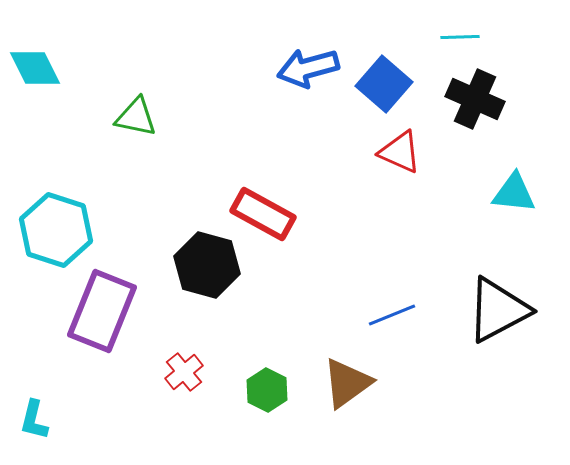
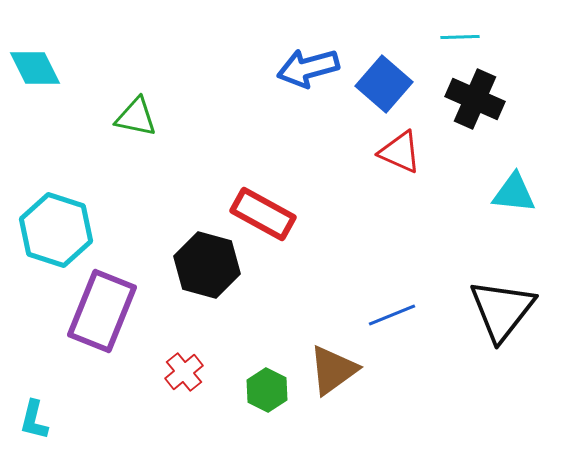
black triangle: moved 4 px right; rotated 24 degrees counterclockwise
brown triangle: moved 14 px left, 13 px up
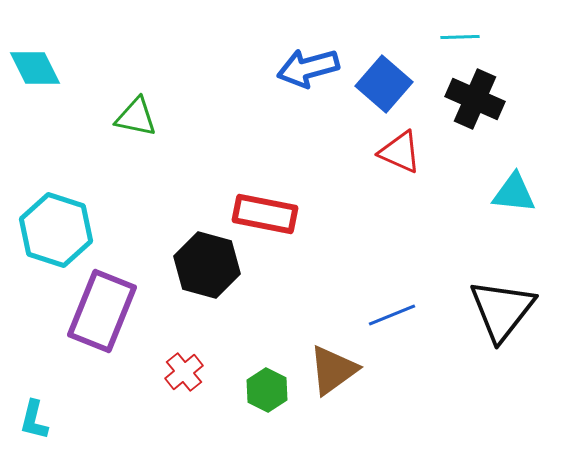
red rectangle: moved 2 px right; rotated 18 degrees counterclockwise
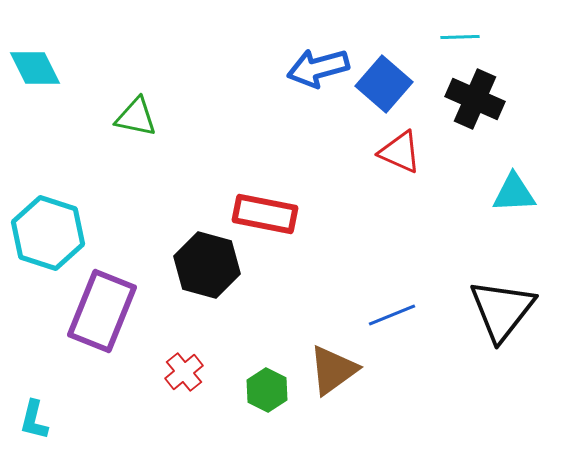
blue arrow: moved 10 px right
cyan triangle: rotated 9 degrees counterclockwise
cyan hexagon: moved 8 px left, 3 px down
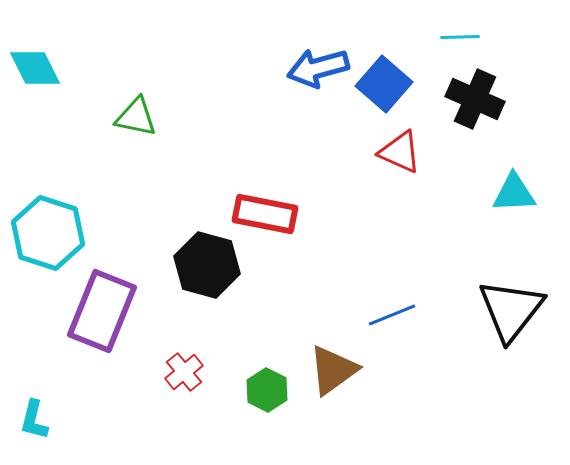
black triangle: moved 9 px right
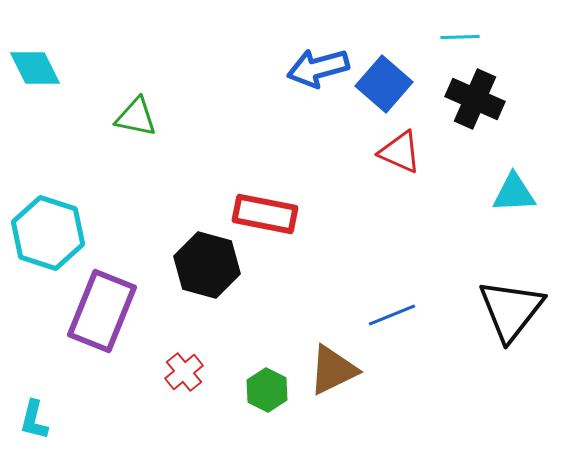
brown triangle: rotated 10 degrees clockwise
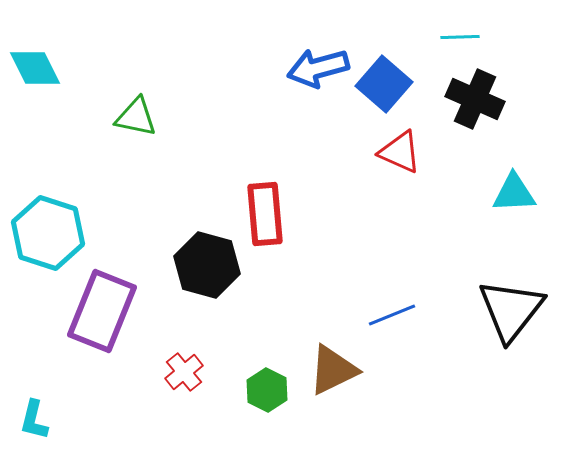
red rectangle: rotated 74 degrees clockwise
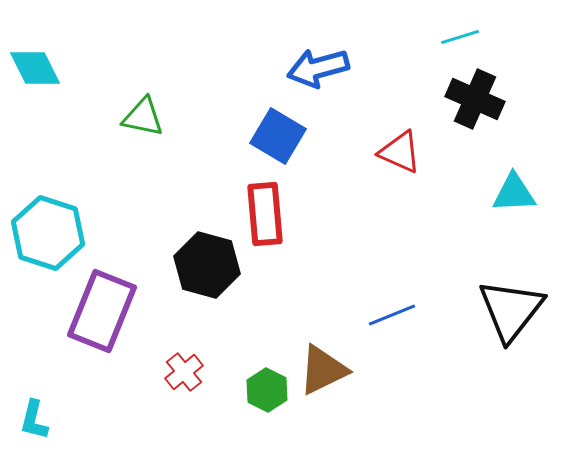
cyan line: rotated 15 degrees counterclockwise
blue square: moved 106 px left, 52 px down; rotated 10 degrees counterclockwise
green triangle: moved 7 px right
brown triangle: moved 10 px left
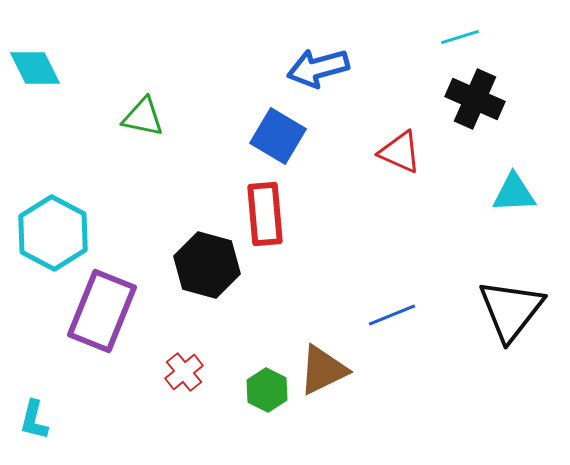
cyan hexagon: moved 5 px right; rotated 10 degrees clockwise
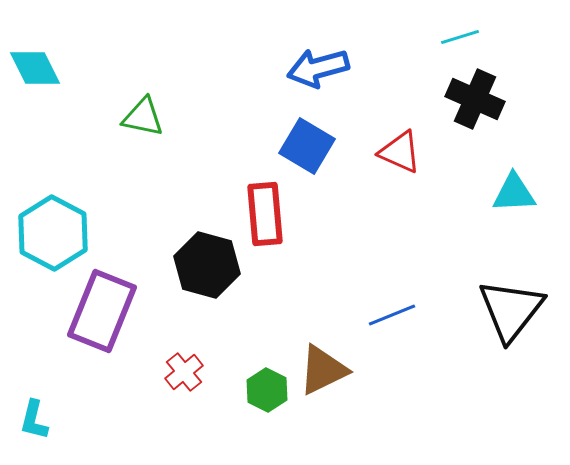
blue square: moved 29 px right, 10 px down
